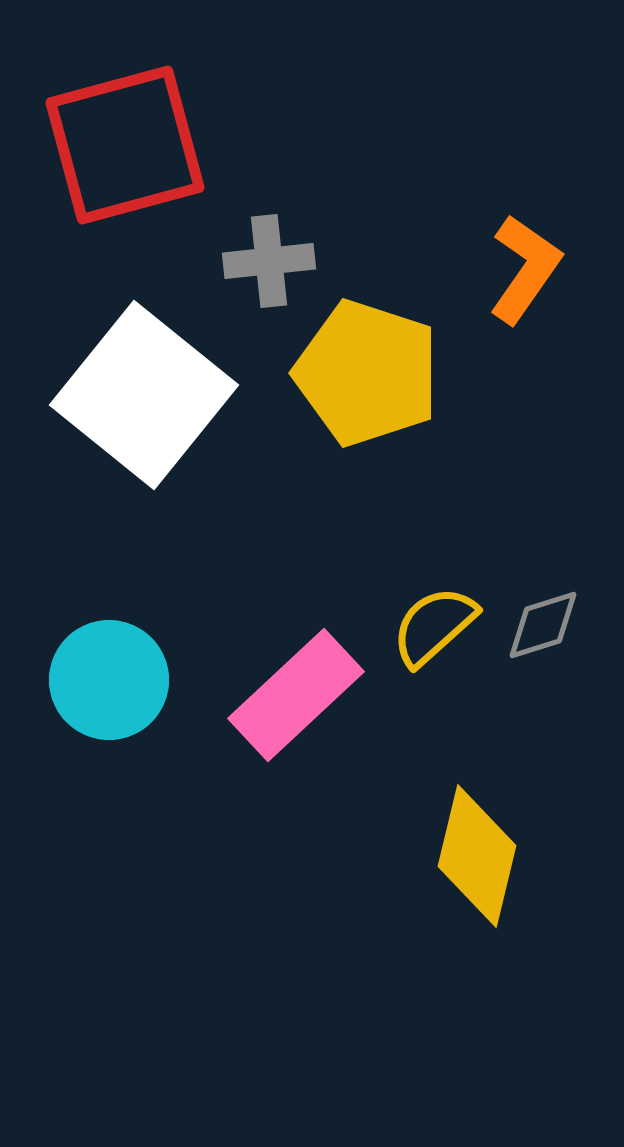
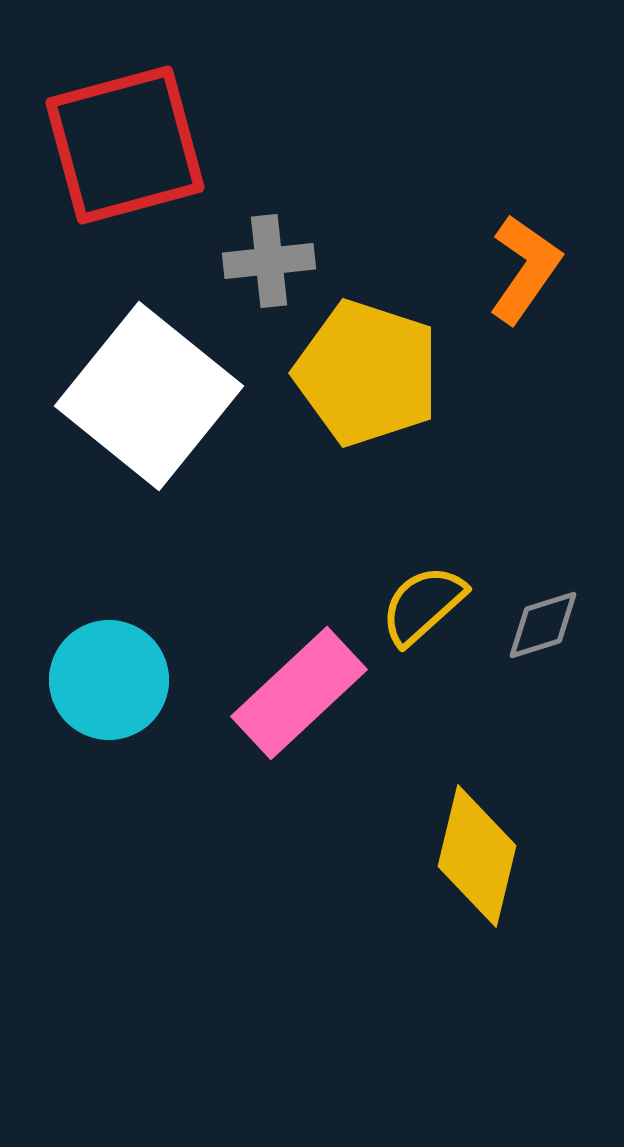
white square: moved 5 px right, 1 px down
yellow semicircle: moved 11 px left, 21 px up
pink rectangle: moved 3 px right, 2 px up
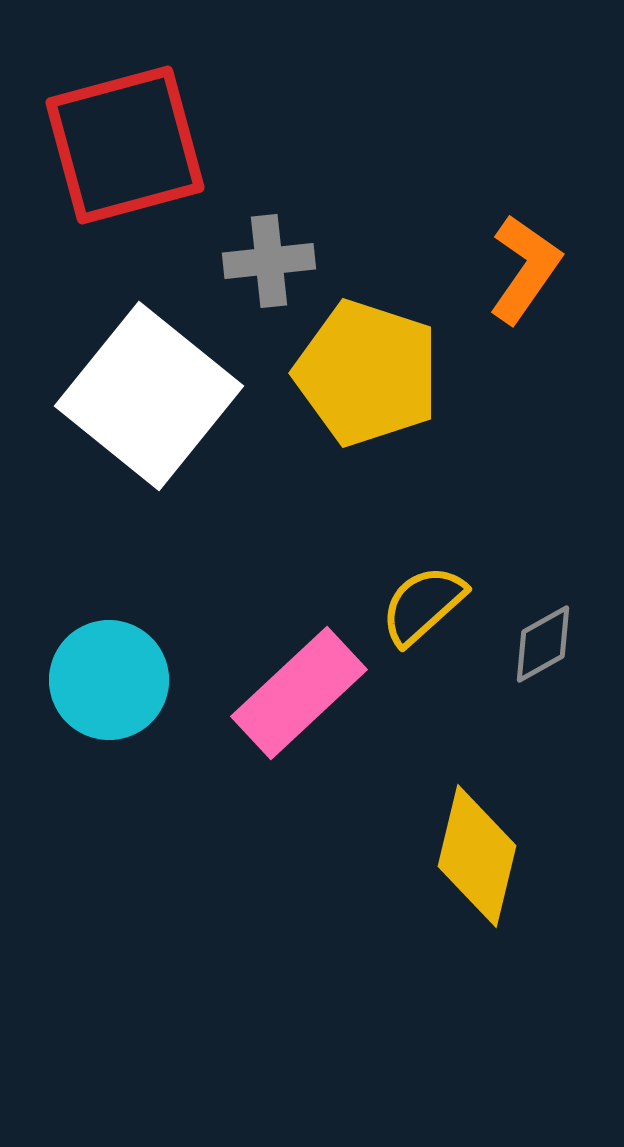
gray diamond: moved 19 px down; rotated 12 degrees counterclockwise
